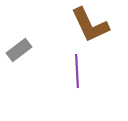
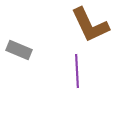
gray rectangle: rotated 60 degrees clockwise
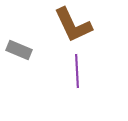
brown L-shape: moved 17 px left
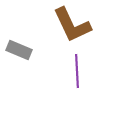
brown L-shape: moved 1 px left
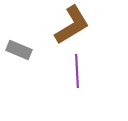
brown L-shape: rotated 96 degrees counterclockwise
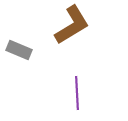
purple line: moved 22 px down
